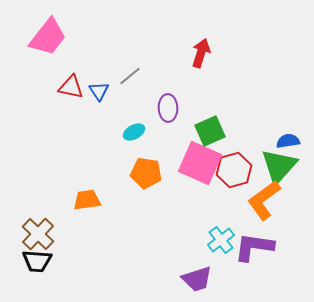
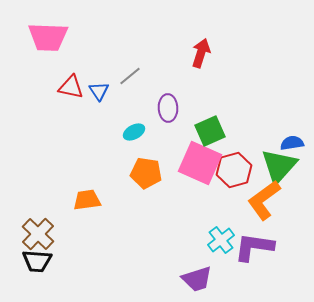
pink trapezoid: rotated 54 degrees clockwise
blue semicircle: moved 4 px right, 2 px down
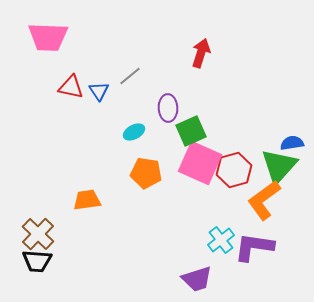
green square: moved 19 px left
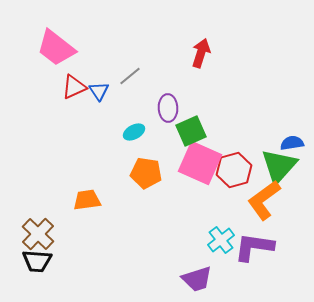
pink trapezoid: moved 8 px right, 11 px down; rotated 36 degrees clockwise
red triangle: moved 3 px right; rotated 36 degrees counterclockwise
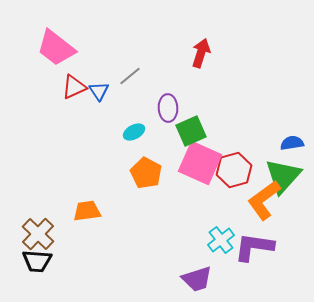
green triangle: moved 4 px right, 10 px down
orange pentagon: rotated 20 degrees clockwise
orange trapezoid: moved 11 px down
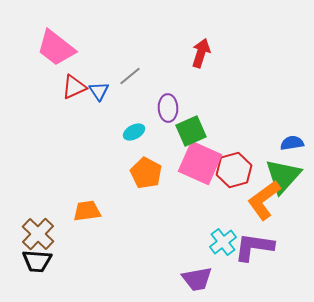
cyan cross: moved 2 px right, 2 px down
purple trapezoid: rotated 8 degrees clockwise
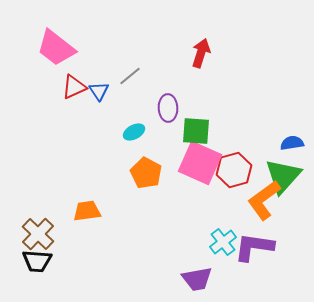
green square: moved 5 px right; rotated 28 degrees clockwise
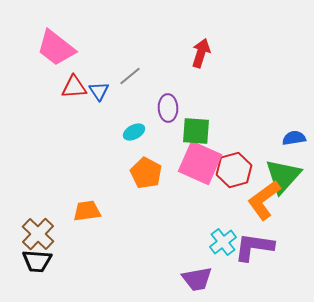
red triangle: rotated 20 degrees clockwise
blue semicircle: moved 2 px right, 5 px up
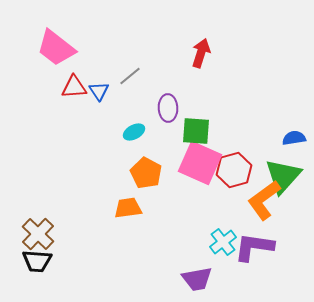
orange trapezoid: moved 41 px right, 3 px up
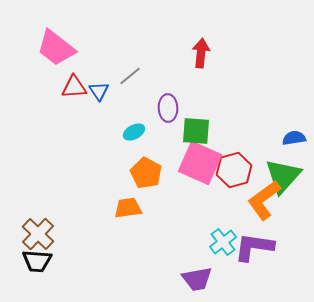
red arrow: rotated 12 degrees counterclockwise
